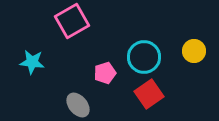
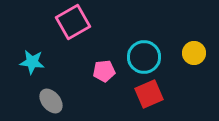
pink square: moved 1 px right, 1 px down
yellow circle: moved 2 px down
pink pentagon: moved 1 px left, 2 px up; rotated 10 degrees clockwise
red square: rotated 12 degrees clockwise
gray ellipse: moved 27 px left, 4 px up
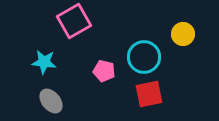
pink square: moved 1 px right, 1 px up
yellow circle: moved 11 px left, 19 px up
cyan star: moved 12 px right
pink pentagon: rotated 20 degrees clockwise
red square: rotated 12 degrees clockwise
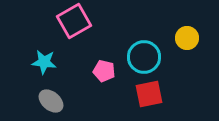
yellow circle: moved 4 px right, 4 px down
gray ellipse: rotated 10 degrees counterclockwise
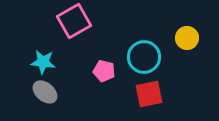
cyan star: moved 1 px left
gray ellipse: moved 6 px left, 9 px up
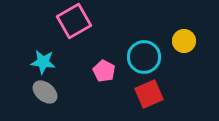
yellow circle: moved 3 px left, 3 px down
pink pentagon: rotated 15 degrees clockwise
red square: rotated 12 degrees counterclockwise
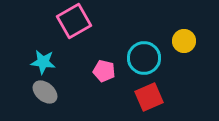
cyan circle: moved 1 px down
pink pentagon: rotated 15 degrees counterclockwise
red square: moved 3 px down
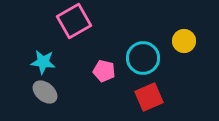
cyan circle: moved 1 px left
